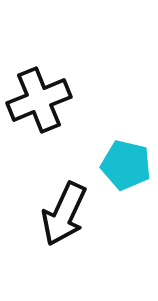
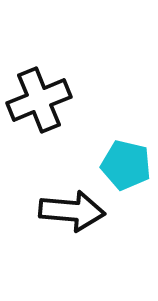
black arrow: moved 8 px right, 3 px up; rotated 110 degrees counterclockwise
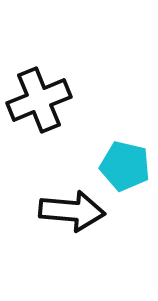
cyan pentagon: moved 1 px left, 1 px down
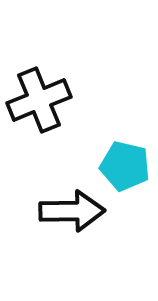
black arrow: rotated 6 degrees counterclockwise
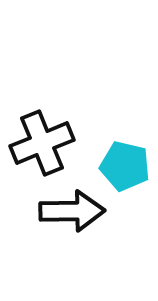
black cross: moved 3 px right, 43 px down
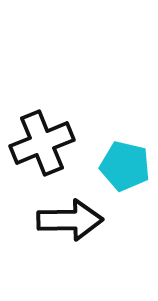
black arrow: moved 2 px left, 9 px down
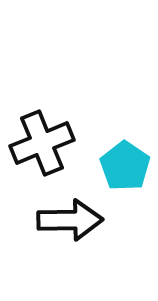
cyan pentagon: rotated 21 degrees clockwise
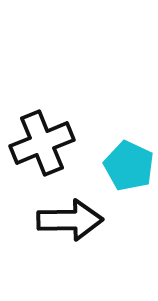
cyan pentagon: moved 4 px right; rotated 9 degrees counterclockwise
